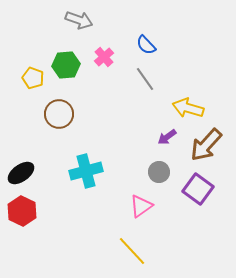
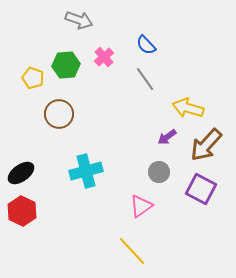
purple square: moved 3 px right; rotated 8 degrees counterclockwise
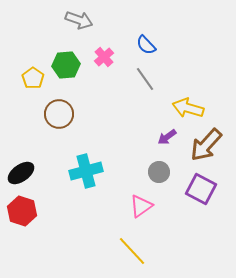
yellow pentagon: rotated 15 degrees clockwise
red hexagon: rotated 8 degrees counterclockwise
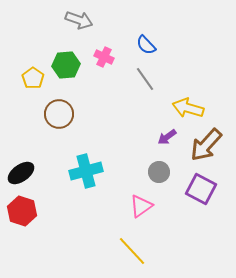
pink cross: rotated 24 degrees counterclockwise
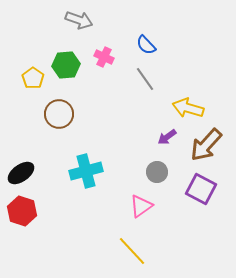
gray circle: moved 2 px left
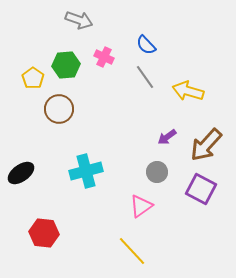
gray line: moved 2 px up
yellow arrow: moved 17 px up
brown circle: moved 5 px up
red hexagon: moved 22 px right, 22 px down; rotated 12 degrees counterclockwise
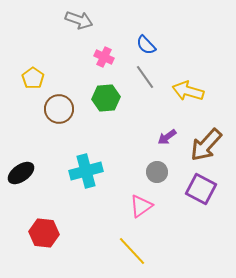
green hexagon: moved 40 px right, 33 px down
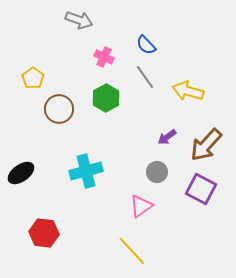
green hexagon: rotated 24 degrees counterclockwise
